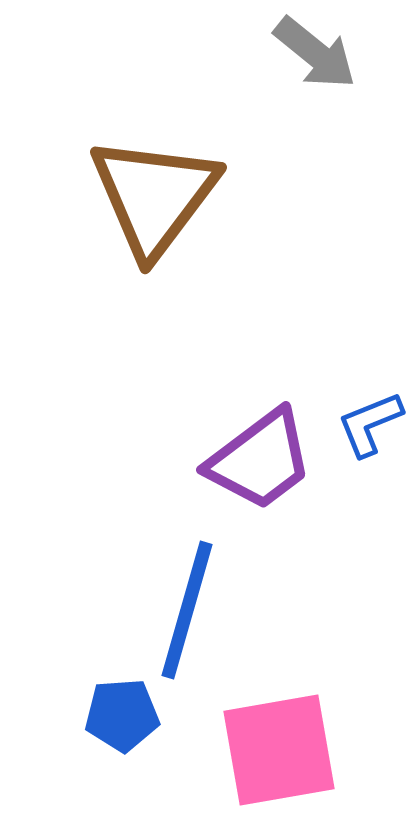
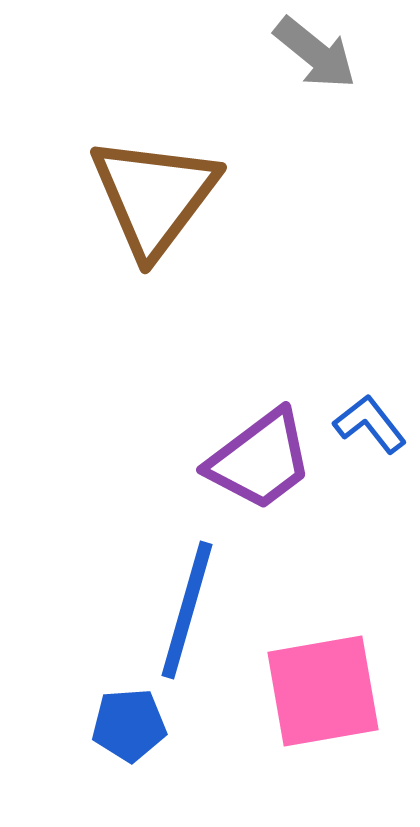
blue L-shape: rotated 74 degrees clockwise
blue pentagon: moved 7 px right, 10 px down
pink square: moved 44 px right, 59 px up
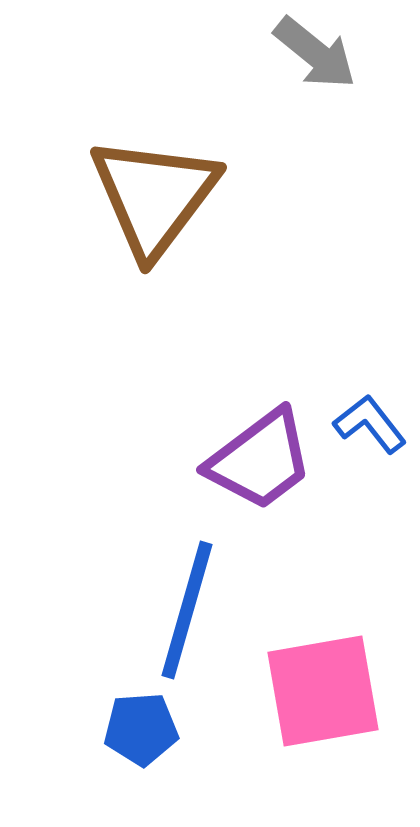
blue pentagon: moved 12 px right, 4 px down
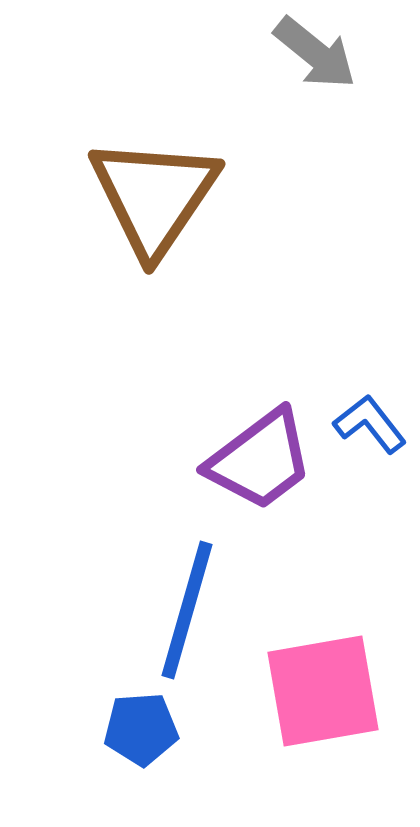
brown triangle: rotated 3 degrees counterclockwise
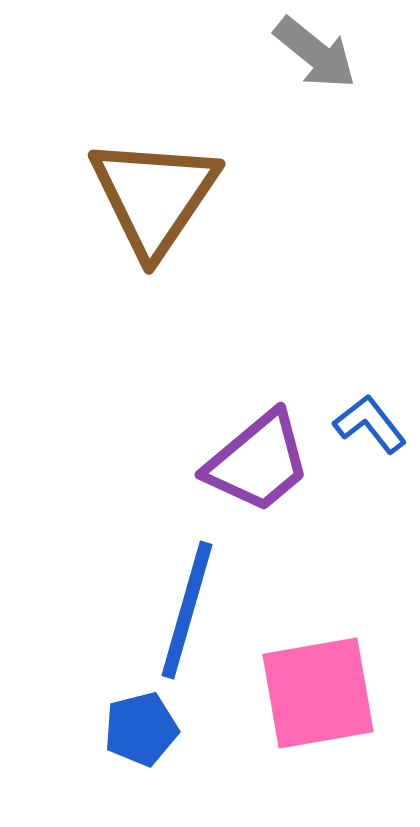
purple trapezoid: moved 2 px left, 2 px down; rotated 3 degrees counterclockwise
pink square: moved 5 px left, 2 px down
blue pentagon: rotated 10 degrees counterclockwise
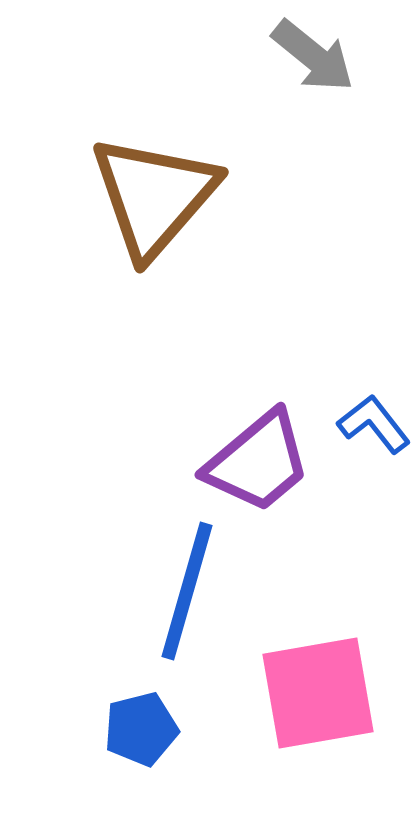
gray arrow: moved 2 px left, 3 px down
brown triangle: rotated 7 degrees clockwise
blue L-shape: moved 4 px right
blue line: moved 19 px up
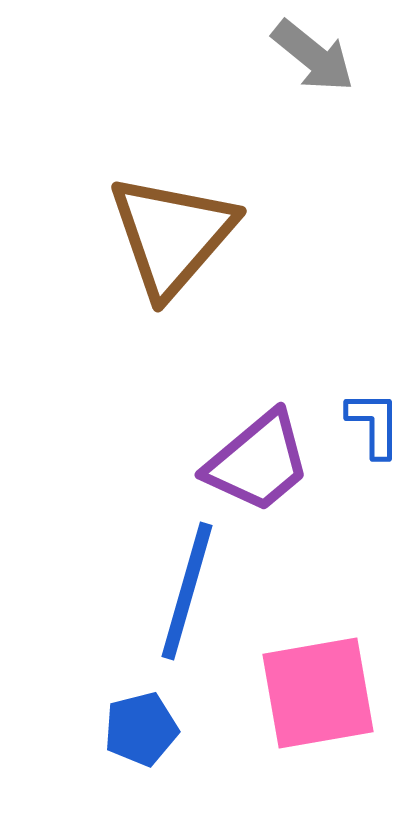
brown triangle: moved 18 px right, 39 px down
blue L-shape: rotated 38 degrees clockwise
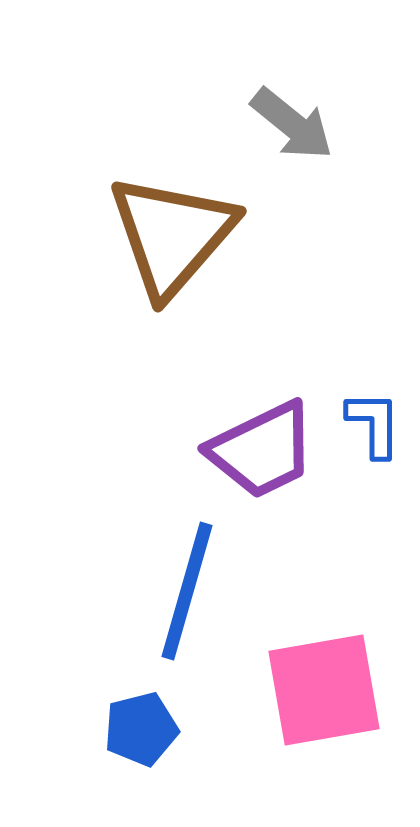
gray arrow: moved 21 px left, 68 px down
purple trapezoid: moved 4 px right, 12 px up; rotated 14 degrees clockwise
pink square: moved 6 px right, 3 px up
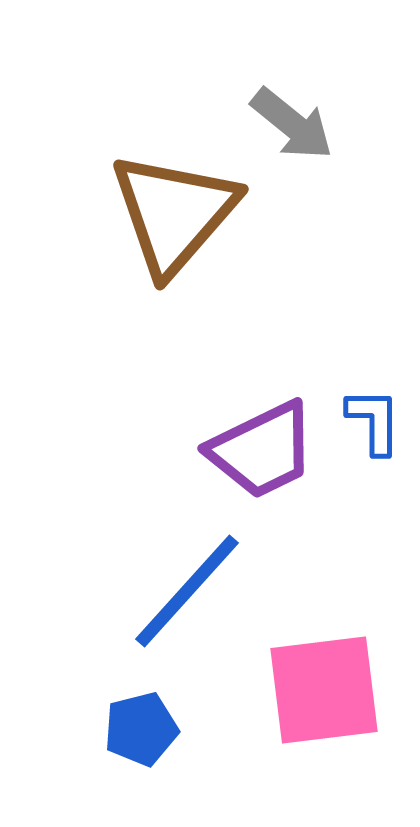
brown triangle: moved 2 px right, 22 px up
blue L-shape: moved 3 px up
blue line: rotated 26 degrees clockwise
pink square: rotated 3 degrees clockwise
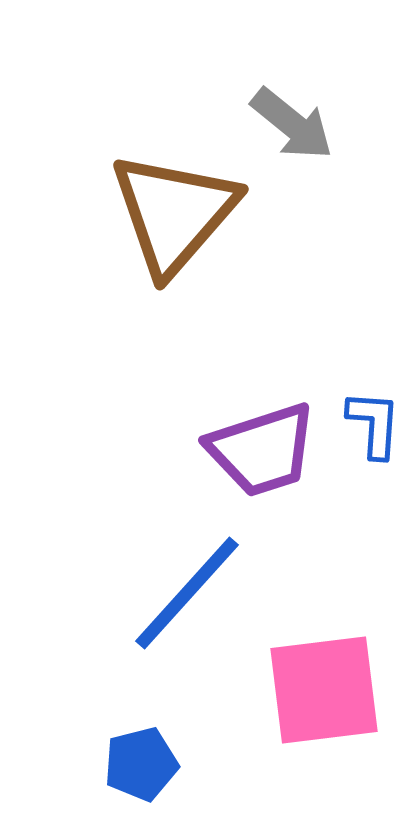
blue L-shape: moved 3 px down; rotated 4 degrees clockwise
purple trapezoid: rotated 8 degrees clockwise
blue line: moved 2 px down
blue pentagon: moved 35 px down
